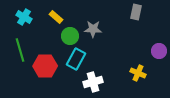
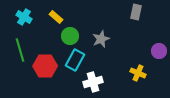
gray star: moved 8 px right, 10 px down; rotated 24 degrees counterclockwise
cyan rectangle: moved 1 px left, 1 px down
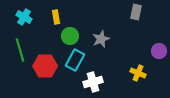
yellow rectangle: rotated 40 degrees clockwise
